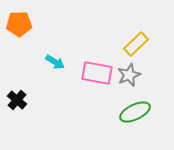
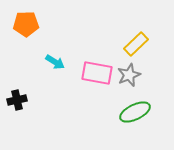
orange pentagon: moved 7 px right
black cross: rotated 36 degrees clockwise
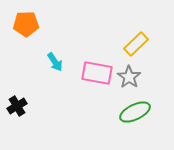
cyan arrow: rotated 24 degrees clockwise
gray star: moved 2 px down; rotated 15 degrees counterclockwise
black cross: moved 6 px down; rotated 18 degrees counterclockwise
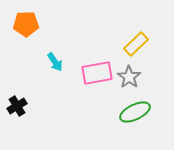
pink rectangle: rotated 20 degrees counterclockwise
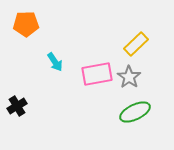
pink rectangle: moved 1 px down
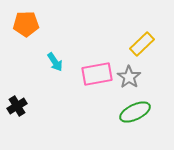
yellow rectangle: moved 6 px right
